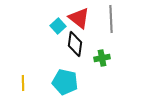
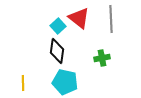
black diamond: moved 18 px left, 7 px down
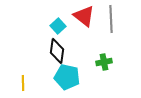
red triangle: moved 5 px right, 2 px up
green cross: moved 2 px right, 4 px down
cyan pentagon: moved 2 px right, 5 px up
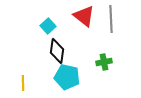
cyan square: moved 10 px left
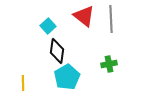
green cross: moved 5 px right, 2 px down
cyan pentagon: rotated 30 degrees clockwise
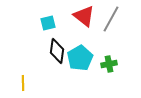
gray line: rotated 32 degrees clockwise
cyan square: moved 3 px up; rotated 28 degrees clockwise
cyan pentagon: moved 13 px right, 19 px up
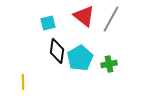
yellow line: moved 1 px up
